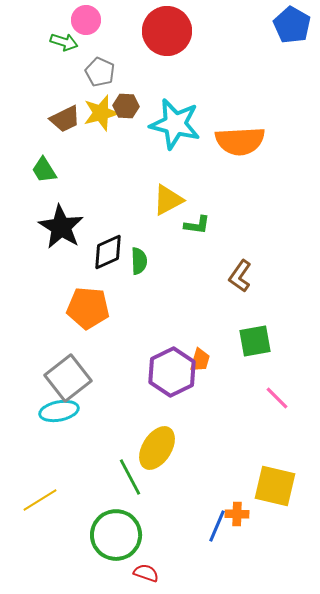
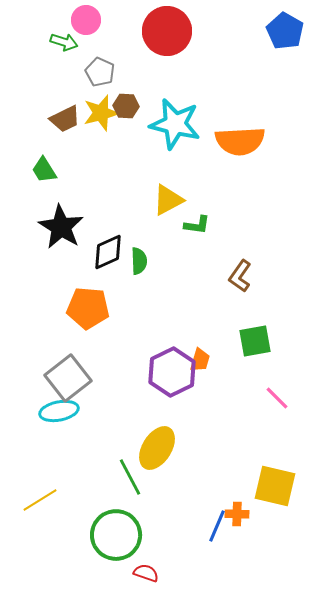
blue pentagon: moved 7 px left, 6 px down
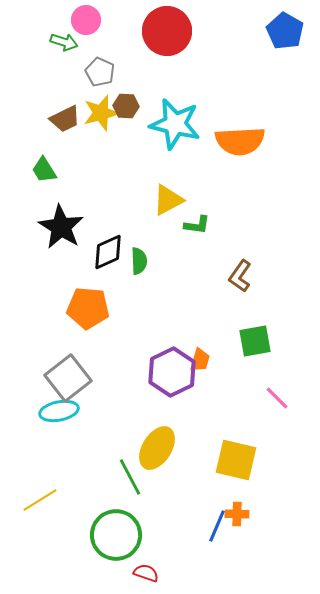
yellow square: moved 39 px left, 26 px up
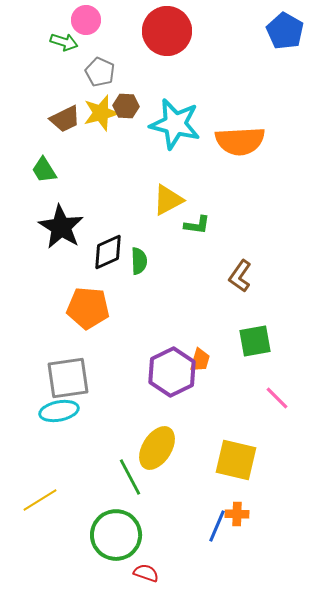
gray square: rotated 30 degrees clockwise
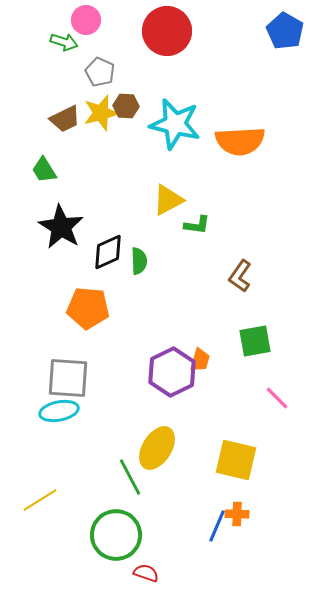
gray square: rotated 12 degrees clockwise
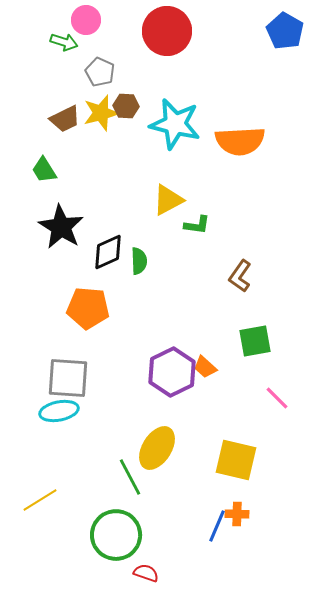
orange trapezoid: moved 5 px right, 7 px down; rotated 115 degrees clockwise
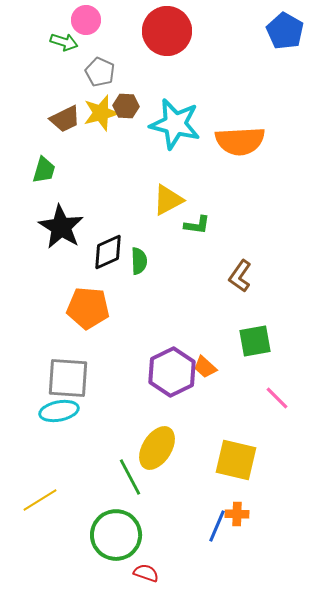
green trapezoid: rotated 132 degrees counterclockwise
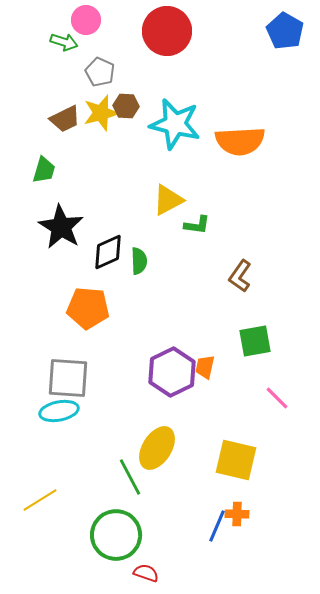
orange trapezoid: rotated 60 degrees clockwise
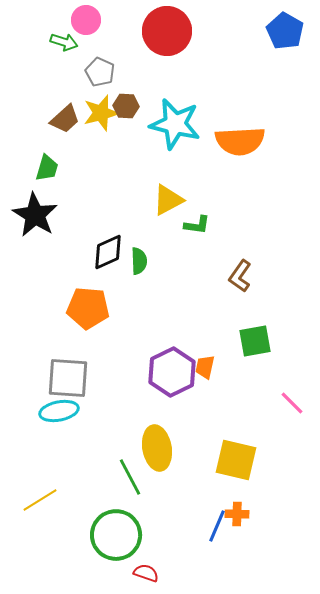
brown trapezoid: rotated 16 degrees counterclockwise
green trapezoid: moved 3 px right, 2 px up
black star: moved 26 px left, 12 px up
pink line: moved 15 px right, 5 px down
yellow ellipse: rotated 42 degrees counterclockwise
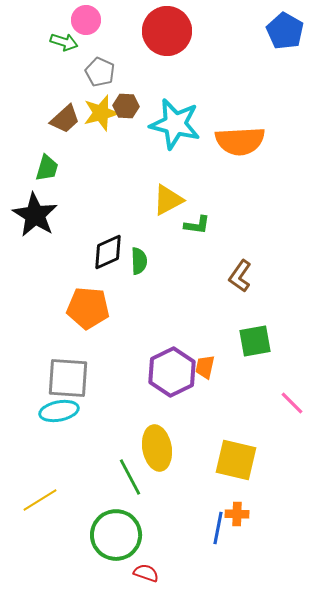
blue line: moved 1 px right, 2 px down; rotated 12 degrees counterclockwise
